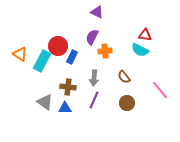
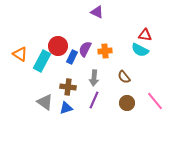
purple semicircle: moved 7 px left, 12 px down
pink line: moved 5 px left, 11 px down
blue triangle: moved 1 px right; rotated 16 degrees counterclockwise
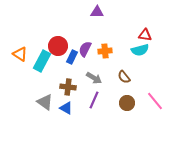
purple triangle: rotated 24 degrees counterclockwise
cyan semicircle: rotated 42 degrees counterclockwise
gray arrow: rotated 63 degrees counterclockwise
blue triangle: rotated 48 degrees clockwise
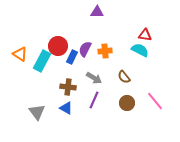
cyan semicircle: rotated 138 degrees counterclockwise
gray triangle: moved 8 px left, 10 px down; rotated 18 degrees clockwise
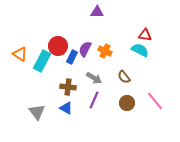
orange cross: rotated 32 degrees clockwise
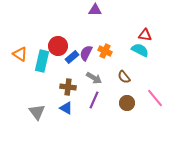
purple triangle: moved 2 px left, 2 px up
purple semicircle: moved 1 px right, 4 px down
blue rectangle: rotated 24 degrees clockwise
cyan rectangle: rotated 15 degrees counterclockwise
pink line: moved 3 px up
